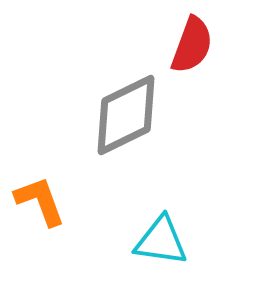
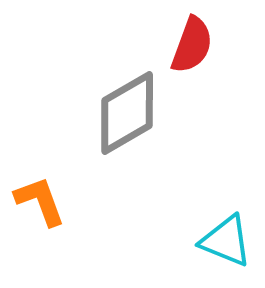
gray diamond: moved 1 px right, 2 px up; rotated 4 degrees counterclockwise
cyan triangle: moved 65 px right; rotated 14 degrees clockwise
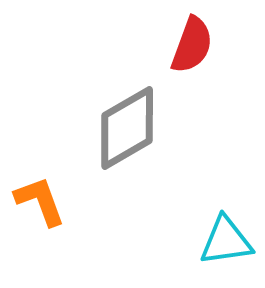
gray diamond: moved 15 px down
cyan triangle: rotated 30 degrees counterclockwise
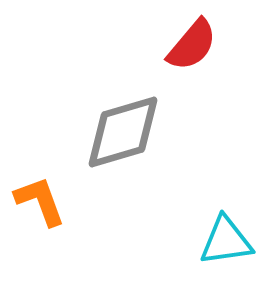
red semicircle: rotated 20 degrees clockwise
gray diamond: moved 4 px left, 4 px down; rotated 14 degrees clockwise
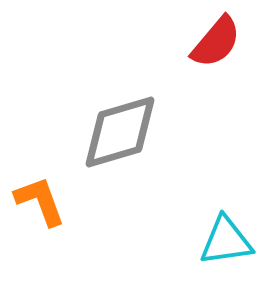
red semicircle: moved 24 px right, 3 px up
gray diamond: moved 3 px left
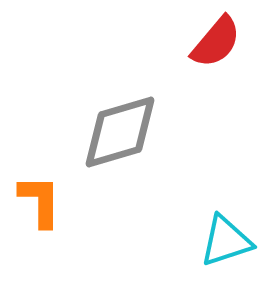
orange L-shape: rotated 20 degrees clockwise
cyan triangle: rotated 10 degrees counterclockwise
